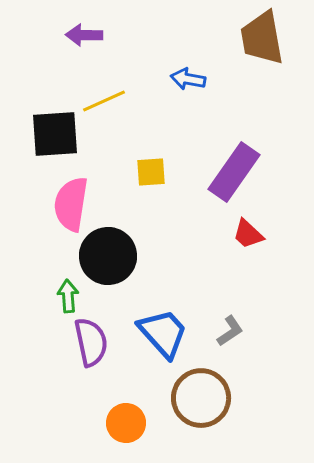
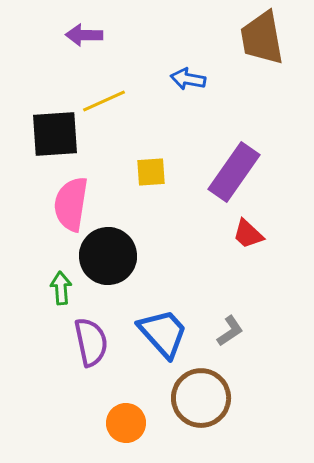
green arrow: moved 7 px left, 8 px up
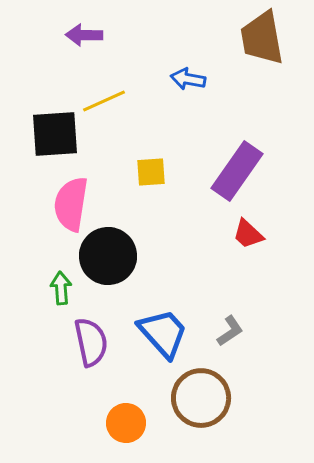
purple rectangle: moved 3 px right, 1 px up
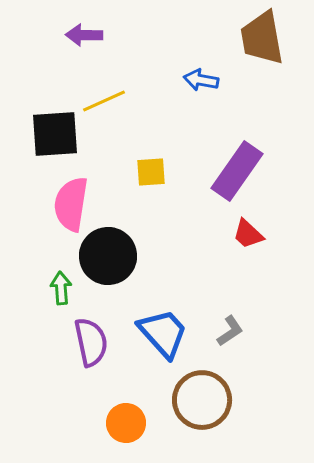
blue arrow: moved 13 px right, 1 px down
brown circle: moved 1 px right, 2 px down
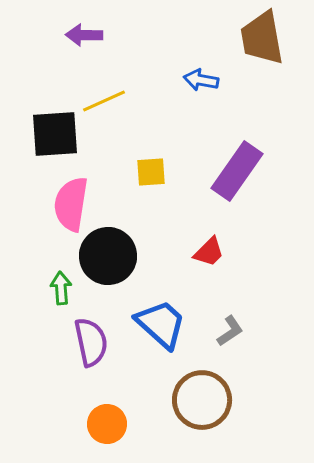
red trapezoid: moved 39 px left, 18 px down; rotated 88 degrees counterclockwise
blue trapezoid: moved 2 px left, 9 px up; rotated 6 degrees counterclockwise
orange circle: moved 19 px left, 1 px down
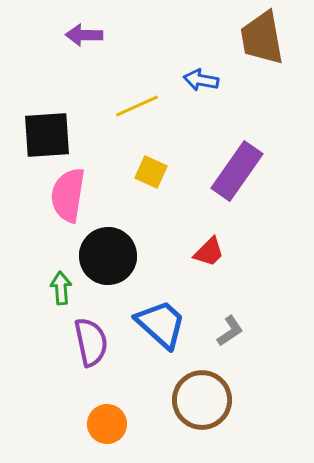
yellow line: moved 33 px right, 5 px down
black square: moved 8 px left, 1 px down
yellow square: rotated 28 degrees clockwise
pink semicircle: moved 3 px left, 9 px up
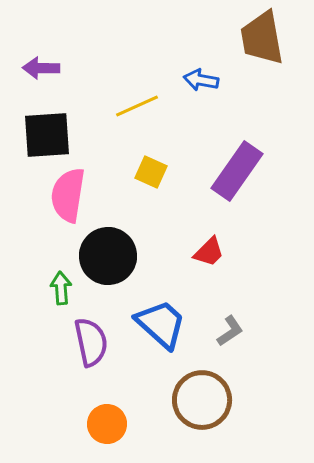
purple arrow: moved 43 px left, 33 px down
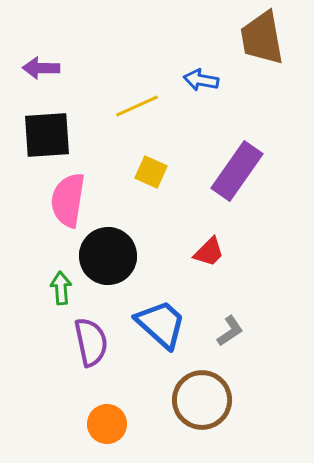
pink semicircle: moved 5 px down
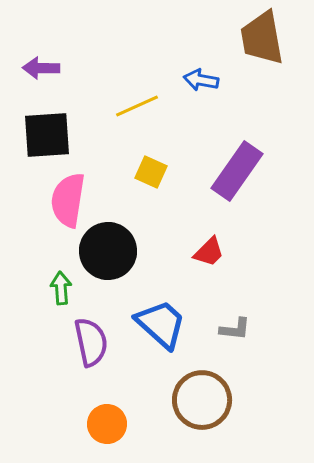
black circle: moved 5 px up
gray L-shape: moved 5 px right, 2 px up; rotated 40 degrees clockwise
